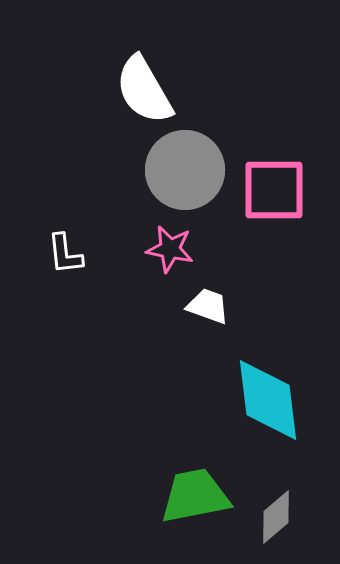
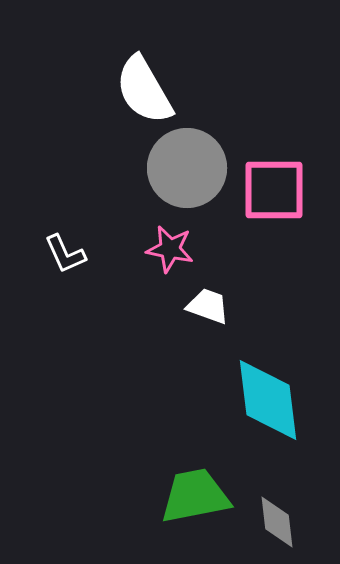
gray circle: moved 2 px right, 2 px up
white L-shape: rotated 18 degrees counterclockwise
gray diamond: moved 1 px right, 5 px down; rotated 56 degrees counterclockwise
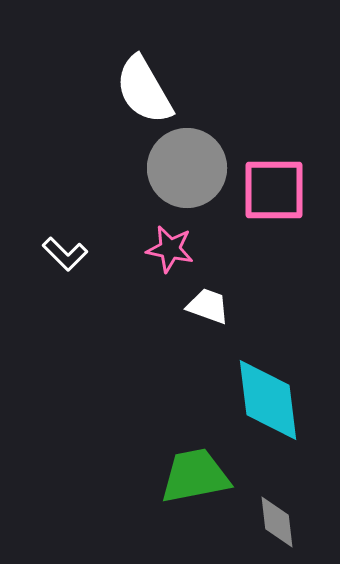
white L-shape: rotated 21 degrees counterclockwise
green trapezoid: moved 20 px up
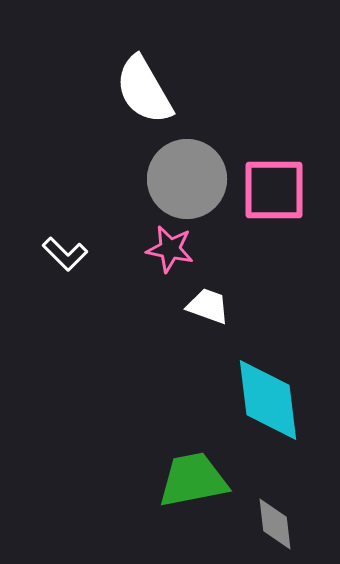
gray circle: moved 11 px down
green trapezoid: moved 2 px left, 4 px down
gray diamond: moved 2 px left, 2 px down
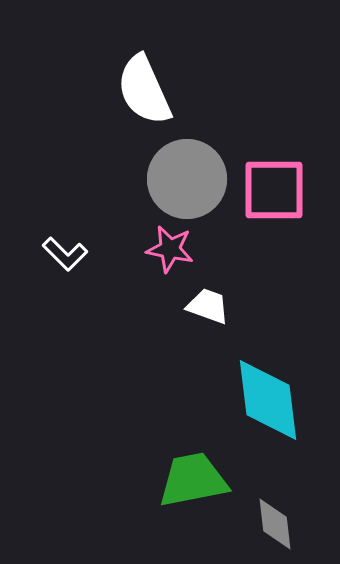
white semicircle: rotated 6 degrees clockwise
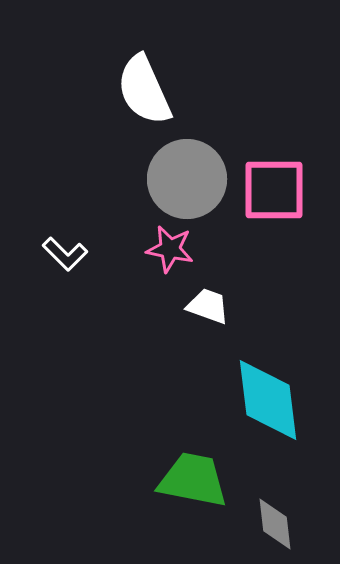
green trapezoid: rotated 22 degrees clockwise
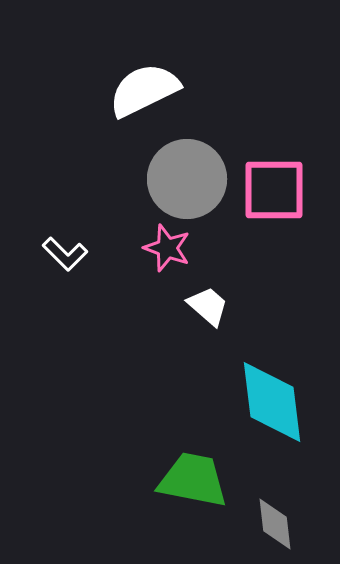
white semicircle: rotated 88 degrees clockwise
pink star: moved 3 px left, 1 px up; rotated 9 degrees clockwise
white trapezoid: rotated 21 degrees clockwise
cyan diamond: moved 4 px right, 2 px down
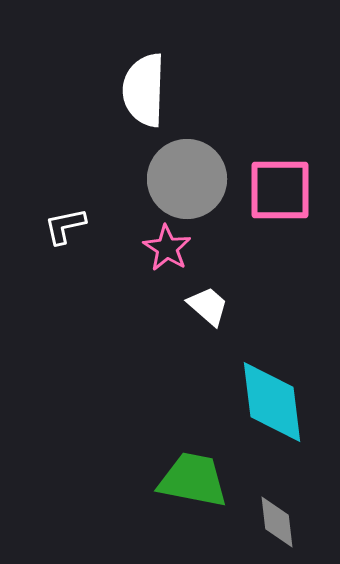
white semicircle: rotated 62 degrees counterclockwise
pink square: moved 6 px right
pink star: rotated 12 degrees clockwise
white L-shape: moved 28 px up; rotated 123 degrees clockwise
gray diamond: moved 2 px right, 2 px up
